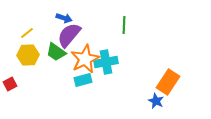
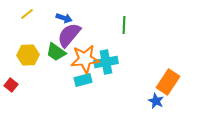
yellow line: moved 19 px up
orange star: rotated 20 degrees clockwise
red square: moved 1 px right, 1 px down; rotated 24 degrees counterclockwise
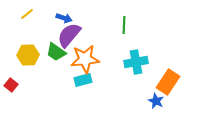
cyan cross: moved 30 px right
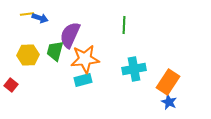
yellow line: rotated 32 degrees clockwise
blue arrow: moved 24 px left
purple semicircle: moved 1 px right; rotated 16 degrees counterclockwise
green trapezoid: moved 1 px left, 1 px up; rotated 70 degrees clockwise
cyan cross: moved 2 px left, 7 px down
blue star: moved 13 px right, 1 px down
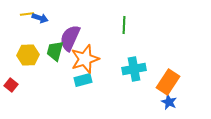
purple semicircle: moved 3 px down
orange star: rotated 12 degrees counterclockwise
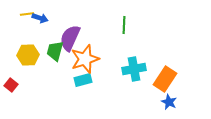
orange rectangle: moved 3 px left, 3 px up
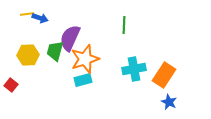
orange rectangle: moved 1 px left, 4 px up
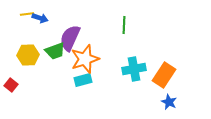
green trapezoid: rotated 125 degrees counterclockwise
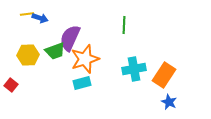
cyan rectangle: moved 1 px left, 3 px down
